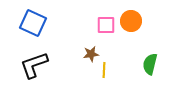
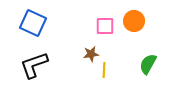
orange circle: moved 3 px right
pink square: moved 1 px left, 1 px down
green semicircle: moved 2 px left; rotated 15 degrees clockwise
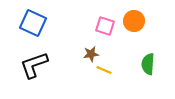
pink square: rotated 18 degrees clockwise
green semicircle: rotated 25 degrees counterclockwise
yellow line: rotated 70 degrees counterclockwise
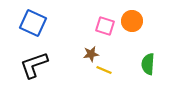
orange circle: moved 2 px left
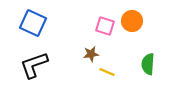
yellow line: moved 3 px right, 2 px down
